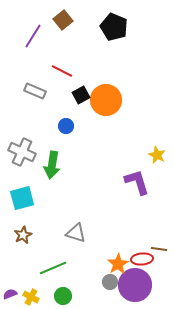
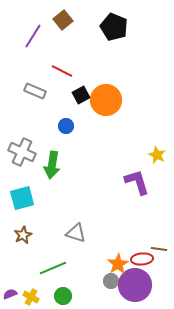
gray circle: moved 1 px right, 1 px up
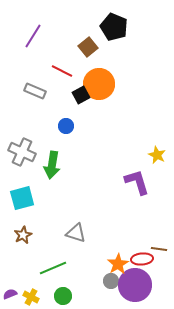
brown square: moved 25 px right, 27 px down
orange circle: moved 7 px left, 16 px up
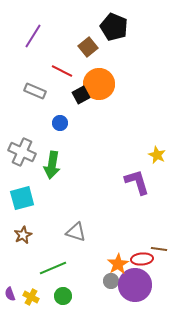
blue circle: moved 6 px left, 3 px up
gray triangle: moved 1 px up
purple semicircle: rotated 88 degrees counterclockwise
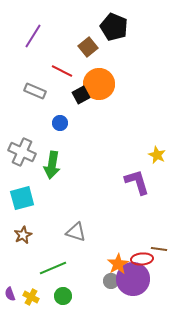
purple circle: moved 2 px left, 6 px up
